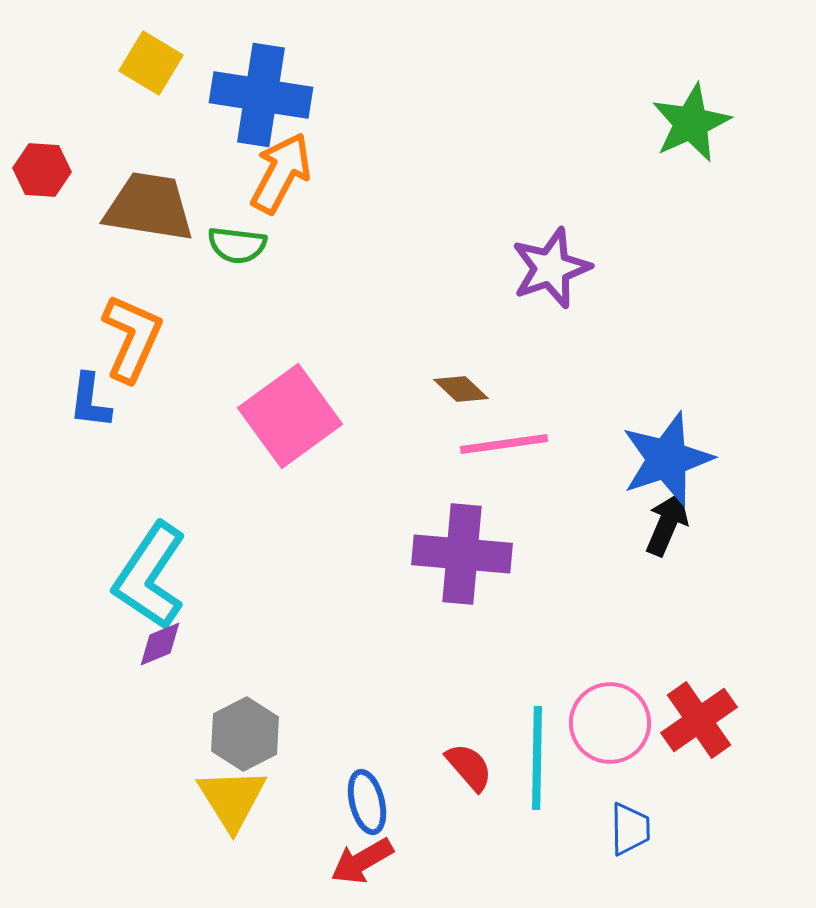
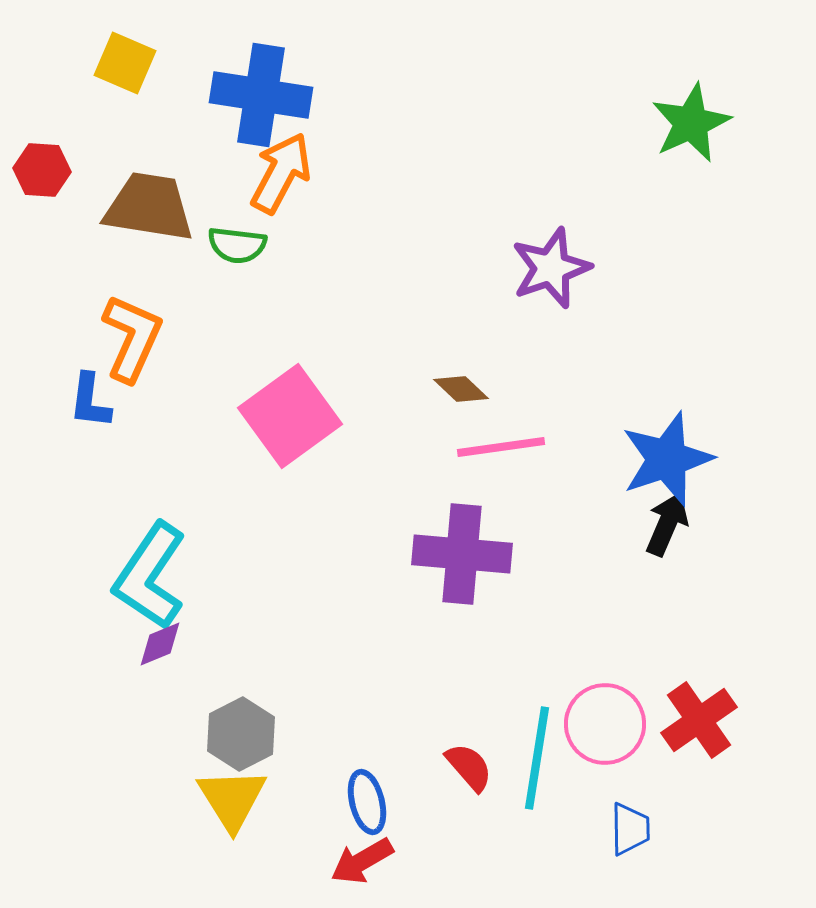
yellow square: moved 26 px left; rotated 8 degrees counterclockwise
pink line: moved 3 px left, 3 px down
pink circle: moved 5 px left, 1 px down
gray hexagon: moved 4 px left
cyan line: rotated 8 degrees clockwise
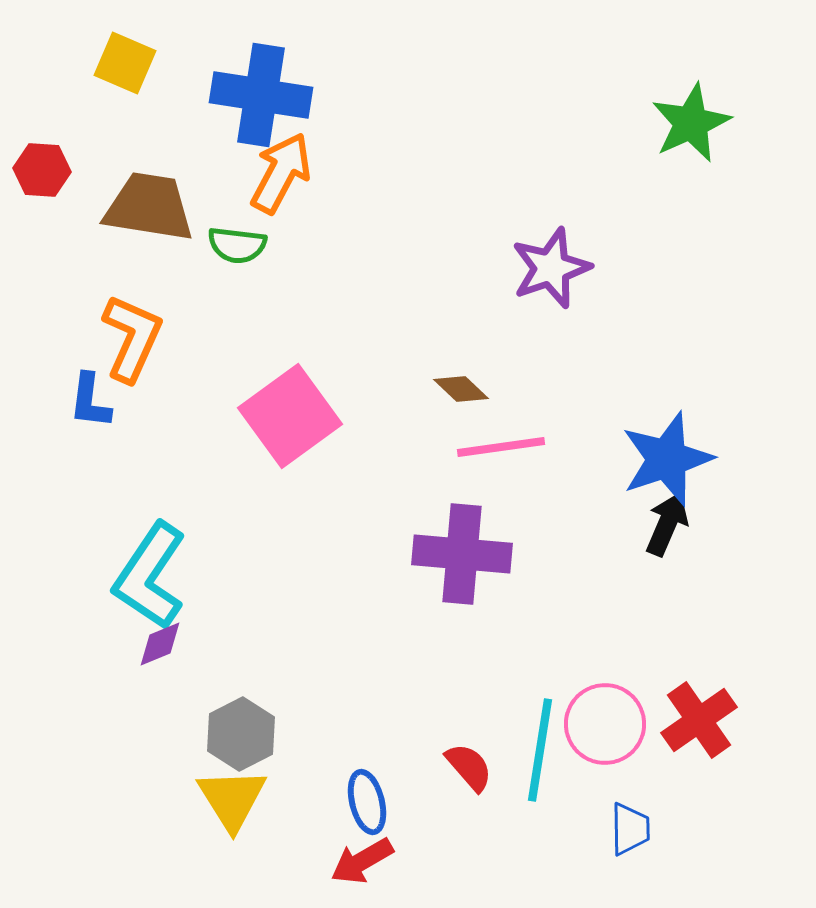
cyan line: moved 3 px right, 8 px up
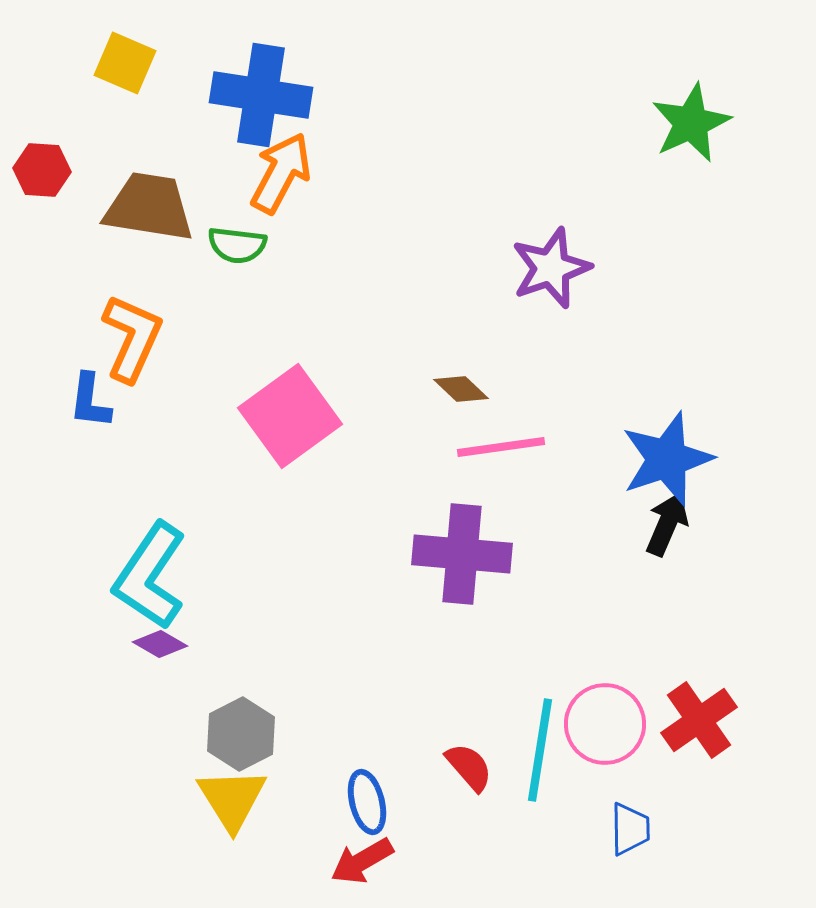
purple diamond: rotated 52 degrees clockwise
